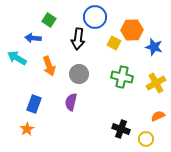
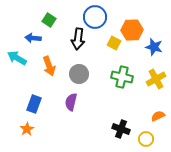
yellow cross: moved 4 px up
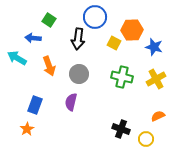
blue rectangle: moved 1 px right, 1 px down
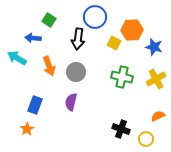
gray circle: moved 3 px left, 2 px up
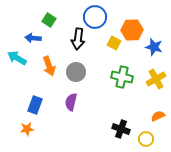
orange star: rotated 24 degrees clockwise
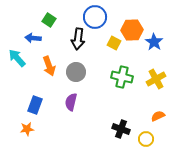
blue star: moved 5 px up; rotated 18 degrees clockwise
cyan arrow: rotated 18 degrees clockwise
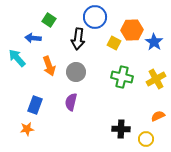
black cross: rotated 18 degrees counterclockwise
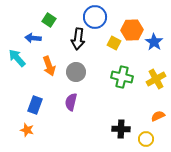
orange star: moved 1 px down; rotated 24 degrees clockwise
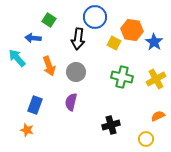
orange hexagon: rotated 10 degrees clockwise
black cross: moved 10 px left, 4 px up; rotated 18 degrees counterclockwise
